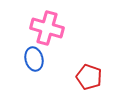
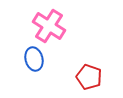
pink cross: moved 2 px right, 2 px up; rotated 16 degrees clockwise
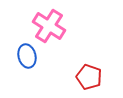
blue ellipse: moved 7 px left, 3 px up
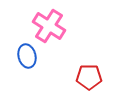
red pentagon: rotated 20 degrees counterclockwise
